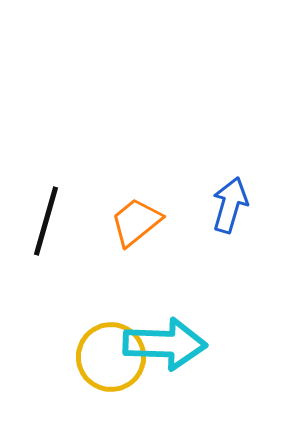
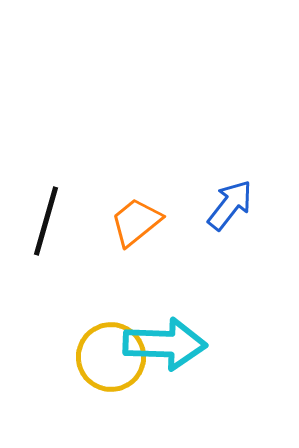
blue arrow: rotated 22 degrees clockwise
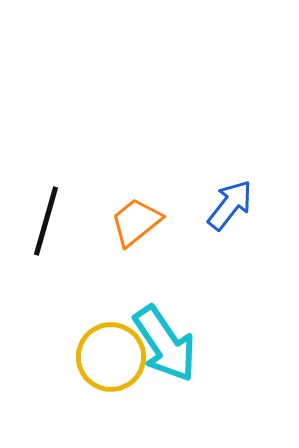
cyan arrow: rotated 54 degrees clockwise
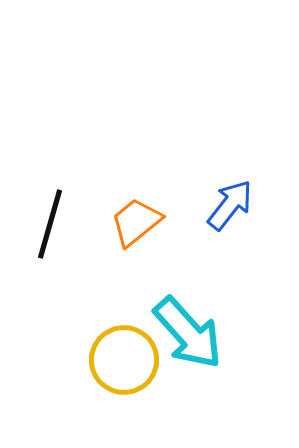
black line: moved 4 px right, 3 px down
cyan arrow: moved 23 px right, 11 px up; rotated 8 degrees counterclockwise
yellow circle: moved 13 px right, 3 px down
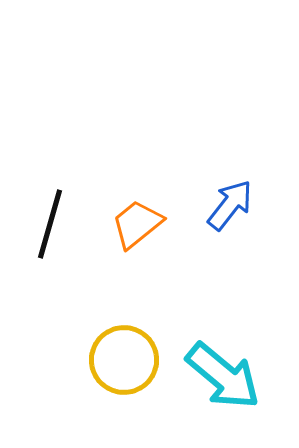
orange trapezoid: moved 1 px right, 2 px down
cyan arrow: moved 35 px right, 43 px down; rotated 8 degrees counterclockwise
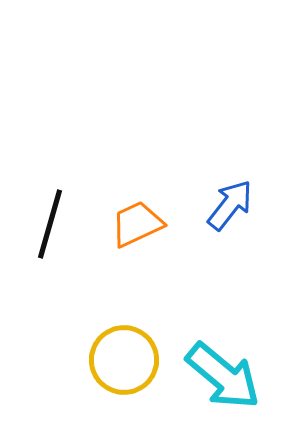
orange trapezoid: rotated 14 degrees clockwise
